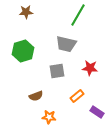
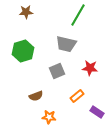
gray square: rotated 14 degrees counterclockwise
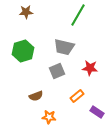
gray trapezoid: moved 2 px left, 3 px down
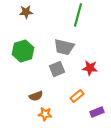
green line: rotated 15 degrees counterclockwise
gray square: moved 2 px up
purple rectangle: rotated 56 degrees counterclockwise
orange star: moved 4 px left, 3 px up
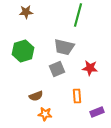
orange rectangle: rotated 56 degrees counterclockwise
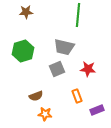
green line: rotated 10 degrees counterclockwise
red star: moved 2 px left, 1 px down
orange rectangle: rotated 16 degrees counterclockwise
purple rectangle: moved 2 px up
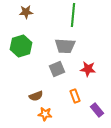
green line: moved 5 px left
gray trapezoid: moved 1 px right, 1 px up; rotated 10 degrees counterclockwise
green hexagon: moved 2 px left, 5 px up
orange rectangle: moved 2 px left
purple rectangle: rotated 72 degrees clockwise
